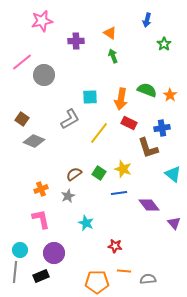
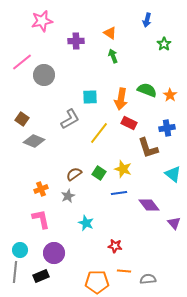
blue cross: moved 5 px right
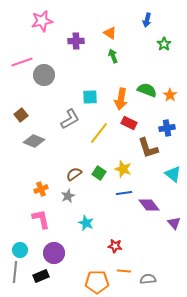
pink line: rotated 20 degrees clockwise
brown square: moved 1 px left, 4 px up; rotated 16 degrees clockwise
blue line: moved 5 px right
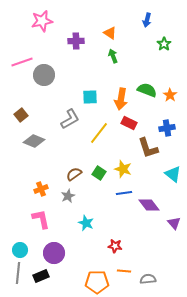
gray line: moved 3 px right, 1 px down
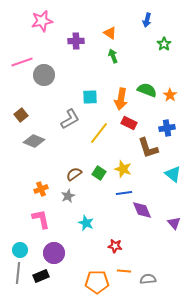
purple diamond: moved 7 px left, 5 px down; rotated 15 degrees clockwise
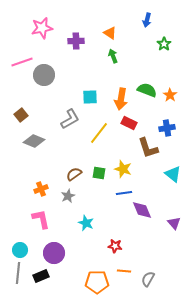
pink star: moved 7 px down
green square: rotated 24 degrees counterclockwise
gray semicircle: rotated 56 degrees counterclockwise
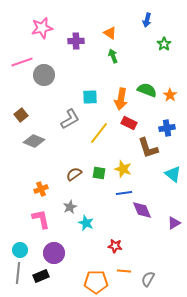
gray star: moved 2 px right, 11 px down
purple triangle: rotated 40 degrees clockwise
orange pentagon: moved 1 px left
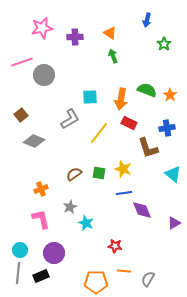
purple cross: moved 1 px left, 4 px up
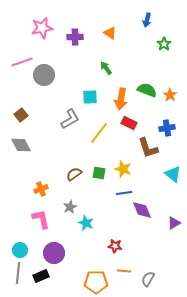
green arrow: moved 7 px left, 12 px down; rotated 16 degrees counterclockwise
gray diamond: moved 13 px left, 4 px down; rotated 40 degrees clockwise
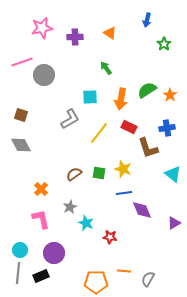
green semicircle: rotated 54 degrees counterclockwise
brown square: rotated 32 degrees counterclockwise
red rectangle: moved 4 px down
orange cross: rotated 24 degrees counterclockwise
red star: moved 5 px left, 9 px up
